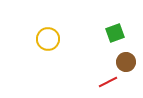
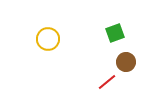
red line: moved 1 px left; rotated 12 degrees counterclockwise
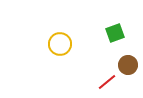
yellow circle: moved 12 px right, 5 px down
brown circle: moved 2 px right, 3 px down
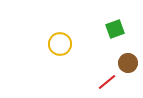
green square: moved 4 px up
brown circle: moved 2 px up
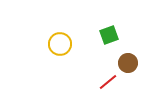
green square: moved 6 px left, 6 px down
red line: moved 1 px right
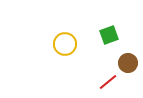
yellow circle: moved 5 px right
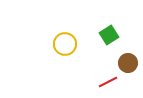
green square: rotated 12 degrees counterclockwise
red line: rotated 12 degrees clockwise
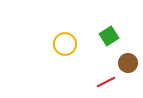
green square: moved 1 px down
red line: moved 2 px left
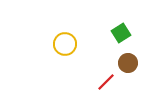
green square: moved 12 px right, 3 px up
red line: rotated 18 degrees counterclockwise
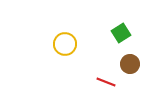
brown circle: moved 2 px right, 1 px down
red line: rotated 66 degrees clockwise
